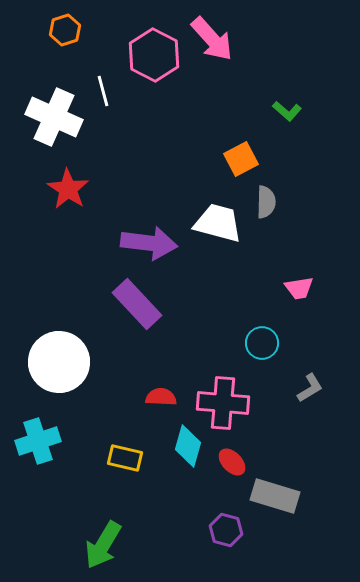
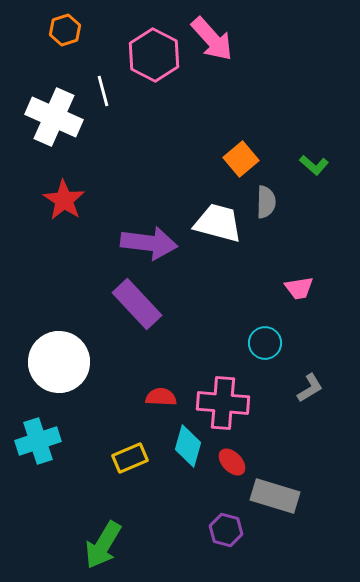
green L-shape: moved 27 px right, 54 px down
orange square: rotated 12 degrees counterclockwise
red star: moved 4 px left, 11 px down
cyan circle: moved 3 px right
yellow rectangle: moved 5 px right; rotated 36 degrees counterclockwise
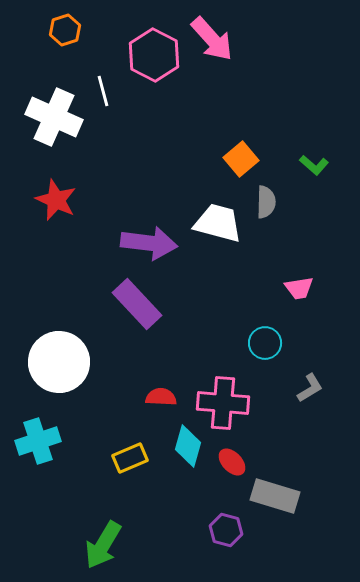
red star: moved 8 px left; rotated 9 degrees counterclockwise
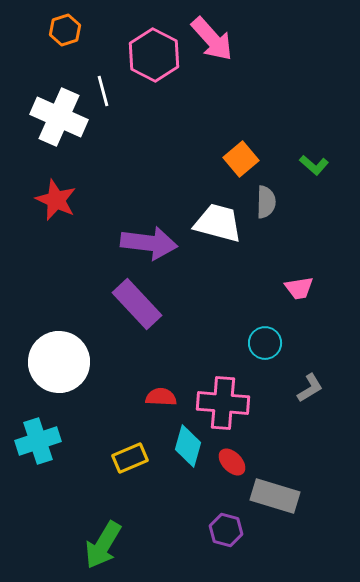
white cross: moved 5 px right
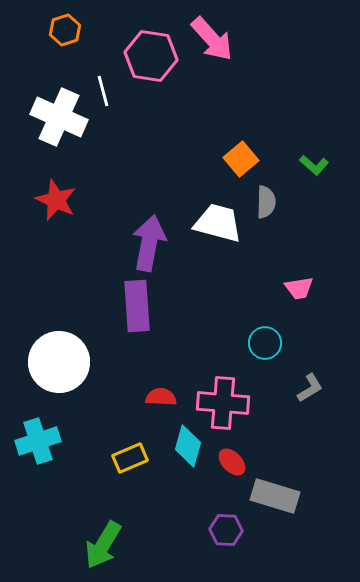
pink hexagon: moved 3 px left, 1 px down; rotated 18 degrees counterclockwise
purple arrow: rotated 86 degrees counterclockwise
purple rectangle: moved 2 px down; rotated 39 degrees clockwise
purple hexagon: rotated 12 degrees counterclockwise
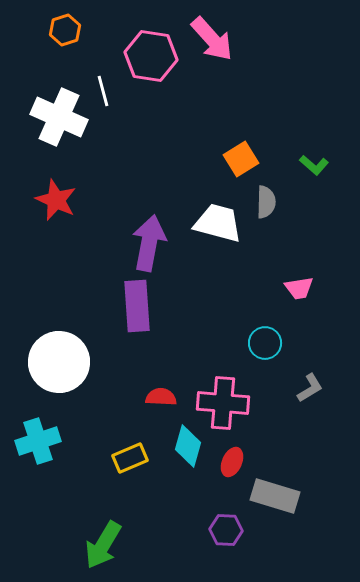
orange square: rotated 8 degrees clockwise
red ellipse: rotated 68 degrees clockwise
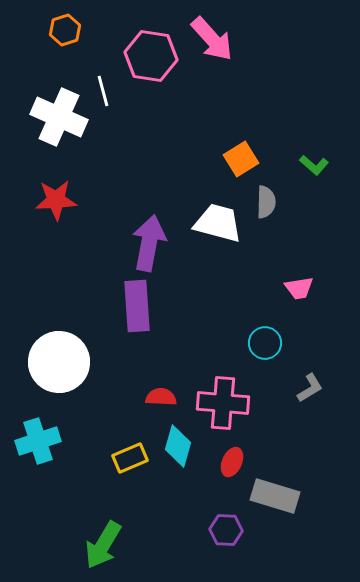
red star: rotated 27 degrees counterclockwise
cyan diamond: moved 10 px left
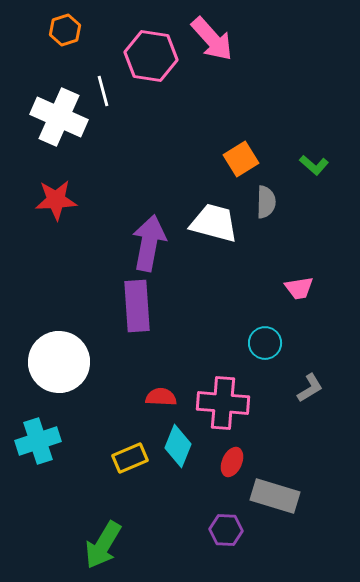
white trapezoid: moved 4 px left
cyan diamond: rotated 6 degrees clockwise
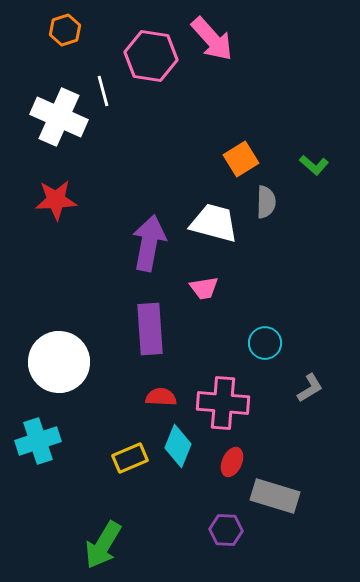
pink trapezoid: moved 95 px left
purple rectangle: moved 13 px right, 23 px down
